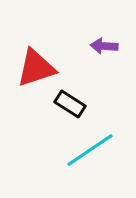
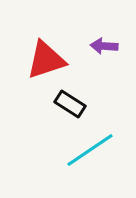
red triangle: moved 10 px right, 8 px up
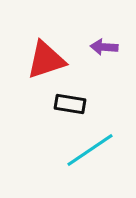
purple arrow: moved 1 px down
black rectangle: rotated 24 degrees counterclockwise
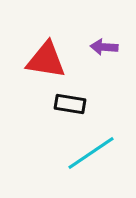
red triangle: rotated 27 degrees clockwise
cyan line: moved 1 px right, 3 px down
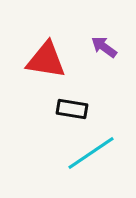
purple arrow: rotated 32 degrees clockwise
black rectangle: moved 2 px right, 5 px down
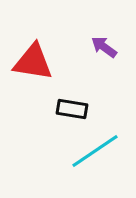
red triangle: moved 13 px left, 2 px down
cyan line: moved 4 px right, 2 px up
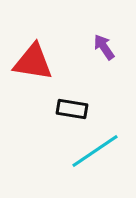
purple arrow: rotated 20 degrees clockwise
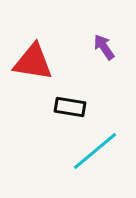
black rectangle: moved 2 px left, 2 px up
cyan line: rotated 6 degrees counterclockwise
